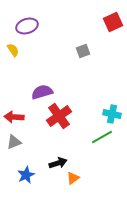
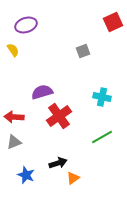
purple ellipse: moved 1 px left, 1 px up
cyan cross: moved 10 px left, 17 px up
blue star: rotated 24 degrees counterclockwise
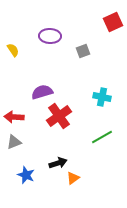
purple ellipse: moved 24 px right, 11 px down; rotated 20 degrees clockwise
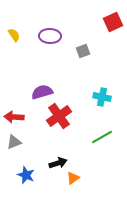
yellow semicircle: moved 1 px right, 15 px up
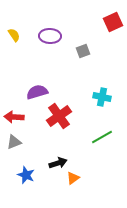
purple semicircle: moved 5 px left
